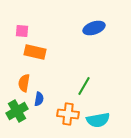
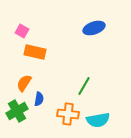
pink square: rotated 24 degrees clockwise
orange semicircle: rotated 24 degrees clockwise
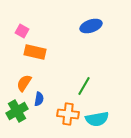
blue ellipse: moved 3 px left, 2 px up
cyan semicircle: moved 1 px left, 1 px up
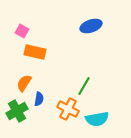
orange cross: moved 5 px up; rotated 20 degrees clockwise
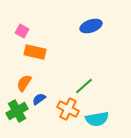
green line: rotated 18 degrees clockwise
blue semicircle: rotated 136 degrees counterclockwise
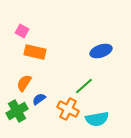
blue ellipse: moved 10 px right, 25 px down
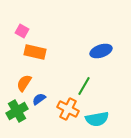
green line: rotated 18 degrees counterclockwise
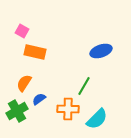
orange cross: rotated 25 degrees counterclockwise
cyan semicircle: rotated 35 degrees counterclockwise
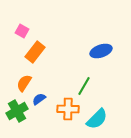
orange rectangle: rotated 65 degrees counterclockwise
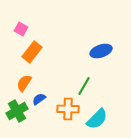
pink square: moved 1 px left, 2 px up
orange rectangle: moved 3 px left
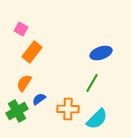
blue ellipse: moved 2 px down
green line: moved 8 px right, 3 px up
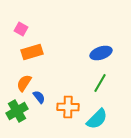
orange rectangle: rotated 35 degrees clockwise
green line: moved 8 px right
blue semicircle: moved 2 px up; rotated 88 degrees clockwise
orange cross: moved 2 px up
